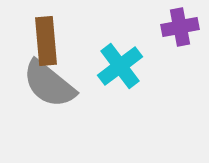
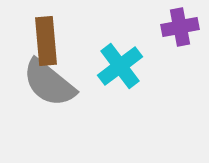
gray semicircle: moved 1 px up
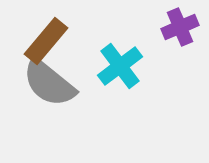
purple cross: rotated 12 degrees counterclockwise
brown rectangle: rotated 45 degrees clockwise
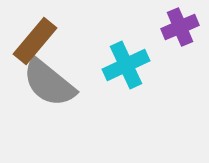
brown rectangle: moved 11 px left
cyan cross: moved 6 px right, 1 px up; rotated 12 degrees clockwise
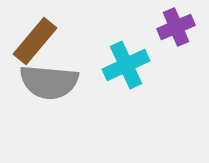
purple cross: moved 4 px left
gray semicircle: moved 1 px up; rotated 34 degrees counterclockwise
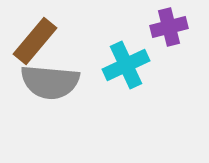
purple cross: moved 7 px left; rotated 9 degrees clockwise
gray semicircle: moved 1 px right
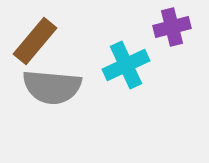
purple cross: moved 3 px right
gray semicircle: moved 2 px right, 5 px down
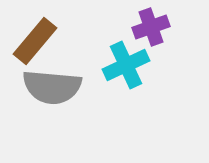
purple cross: moved 21 px left; rotated 6 degrees counterclockwise
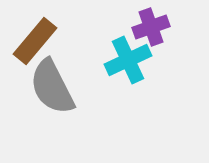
cyan cross: moved 2 px right, 5 px up
gray semicircle: rotated 58 degrees clockwise
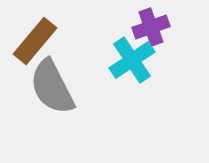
cyan cross: moved 4 px right; rotated 9 degrees counterclockwise
